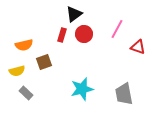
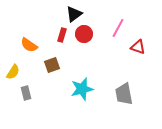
pink line: moved 1 px right, 1 px up
orange semicircle: moved 5 px right; rotated 48 degrees clockwise
brown square: moved 8 px right, 3 px down
yellow semicircle: moved 4 px left, 1 px down; rotated 42 degrees counterclockwise
gray rectangle: rotated 32 degrees clockwise
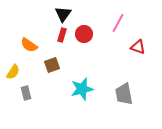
black triangle: moved 11 px left; rotated 18 degrees counterclockwise
pink line: moved 5 px up
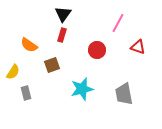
red circle: moved 13 px right, 16 px down
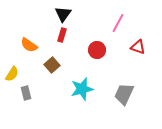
brown square: rotated 21 degrees counterclockwise
yellow semicircle: moved 1 px left, 2 px down
gray trapezoid: rotated 35 degrees clockwise
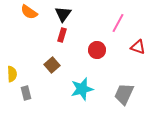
orange semicircle: moved 33 px up
yellow semicircle: rotated 35 degrees counterclockwise
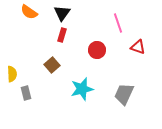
black triangle: moved 1 px left, 1 px up
pink line: rotated 48 degrees counterclockwise
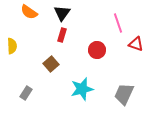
red triangle: moved 2 px left, 3 px up
brown square: moved 1 px left, 1 px up
yellow semicircle: moved 28 px up
gray rectangle: rotated 48 degrees clockwise
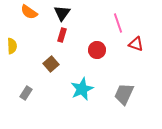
cyan star: rotated 10 degrees counterclockwise
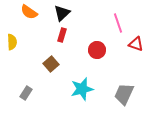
black triangle: rotated 12 degrees clockwise
yellow semicircle: moved 4 px up
cyan star: rotated 10 degrees clockwise
